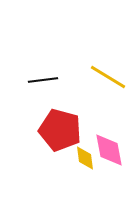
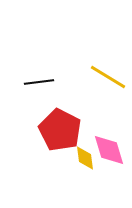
black line: moved 4 px left, 2 px down
red pentagon: rotated 12 degrees clockwise
pink diamond: rotated 6 degrees counterclockwise
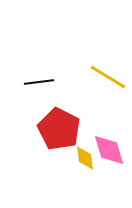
red pentagon: moved 1 px left, 1 px up
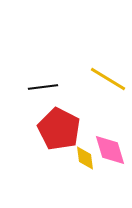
yellow line: moved 2 px down
black line: moved 4 px right, 5 px down
pink diamond: moved 1 px right
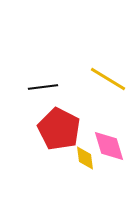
pink diamond: moved 1 px left, 4 px up
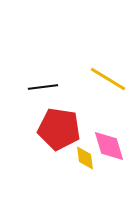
red pentagon: rotated 18 degrees counterclockwise
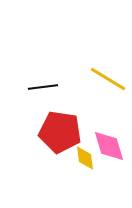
red pentagon: moved 1 px right, 3 px down
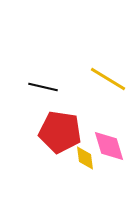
black line: rotated 20 degrees clockwise
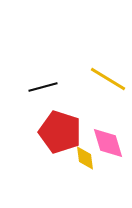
black line: rotated 28 degrees counterclockwise
red pentagon: rotated 9 degrees clockwise
pink diamond: moved 1 px left, 3 px up
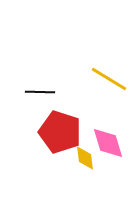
yellow line: moved 1 px right
black line: moved 3 px left, 5 px down; rotated 16 degrees clockwise
